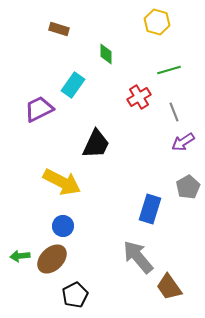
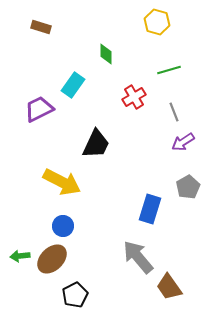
brown rectangle: moved 18 px left, 2 px up
red cross: moved 5 px left
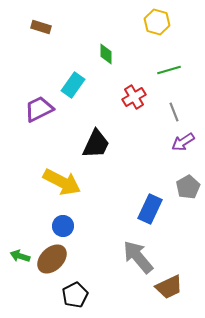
blue rectangle: rotated 8 degrees clockwise
green arrow: rotated 24 degrees clockwise
brown trapezoid: rotated 80 degrees counterclockwise
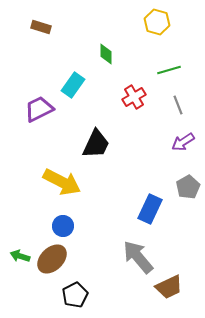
gray line: moved 4 px right, 7 px up
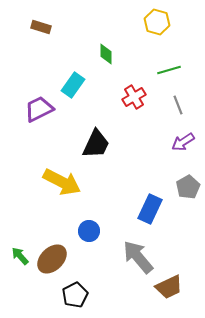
blue circle: moved 26 px right, 5 px down
green arrow: rotated 30 degrees clockwise
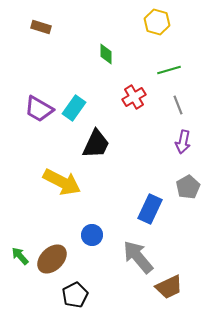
cyan rectangle: moved 1 px right, 23 px down
purple trapezoid: rotated 124 degrees counterclockwise
purple arrow: rotated 45 degrees counterclockwise
blue circle: moved 3 px right, 4 px down
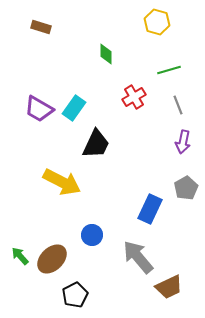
gray pentagon: moved 2 px left, 1 px down
